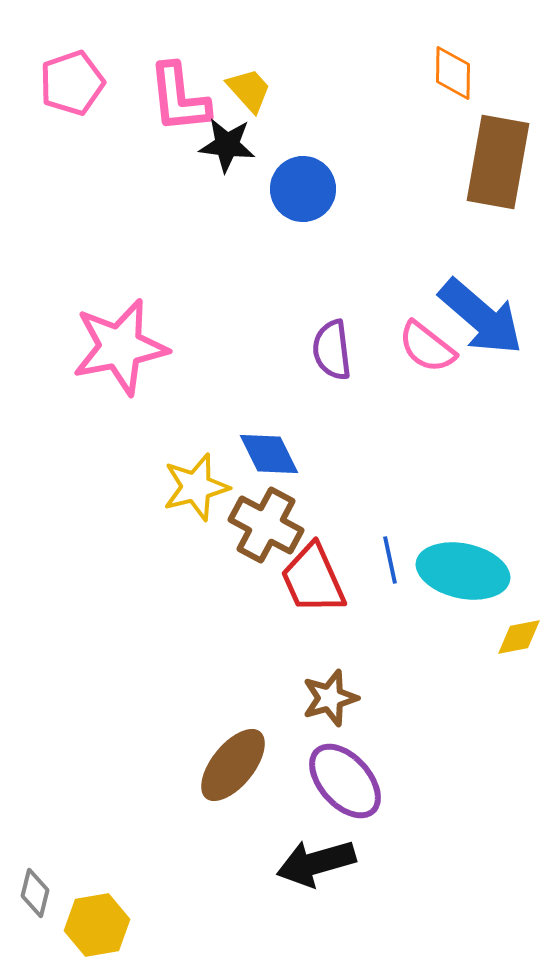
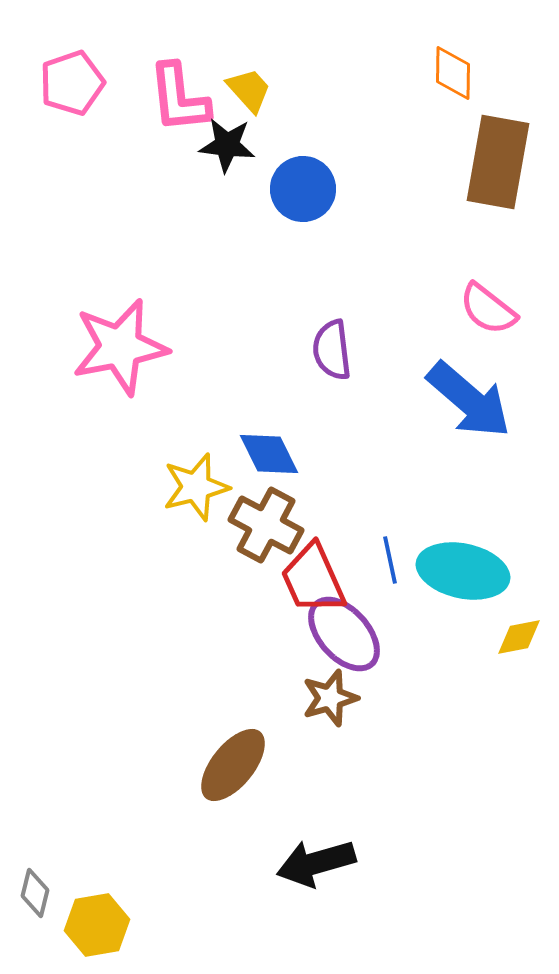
blue arrow: moved 12 px left, 83 px down
pink semicircle: moved 61 px right, 38 px up
purple ellipse: moved 1 px left, 147 px up
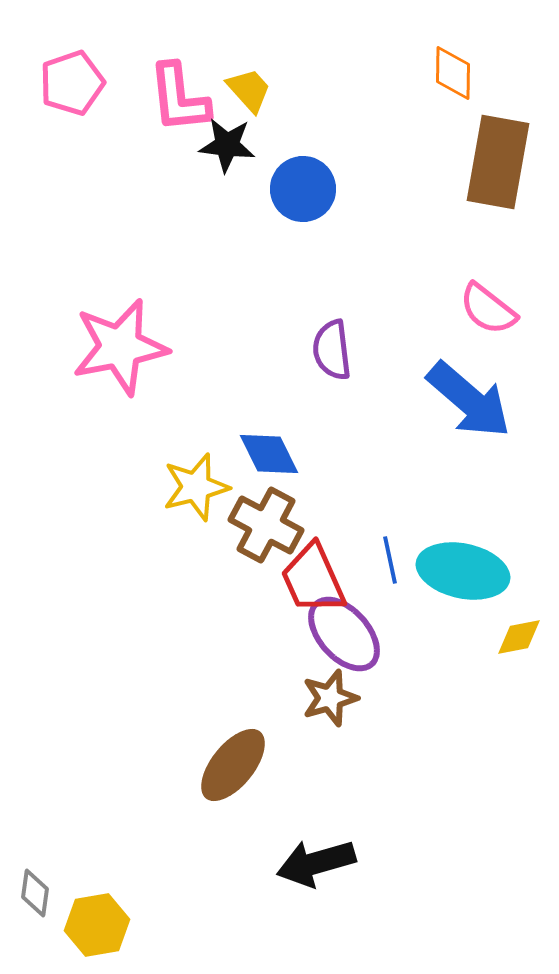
gray diamond: rotated 6 degrees counterclockwise
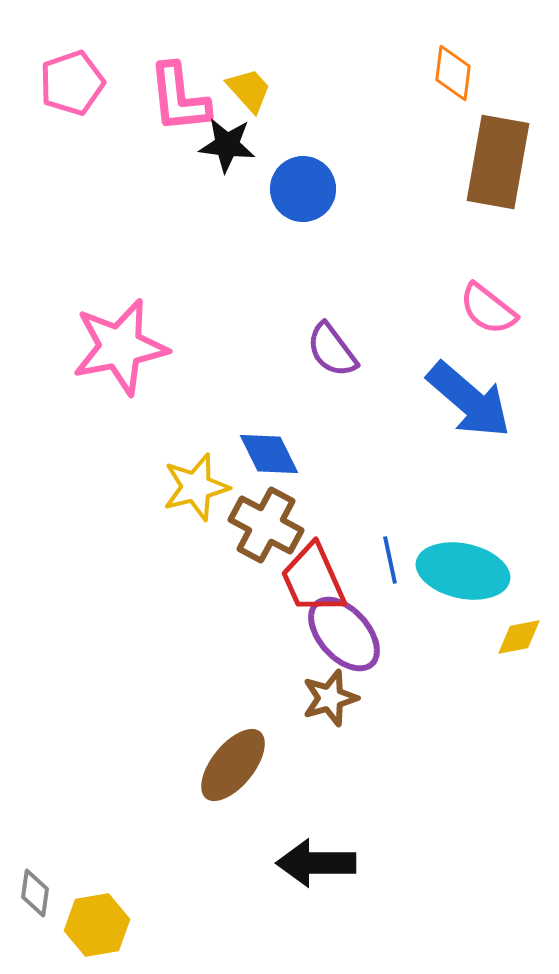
orange diamond: rotated 6 degrees clockwise
purple semicircle: rotated 30 degrees counterclockwise
black arrow: rotated 16 degrees clockwise
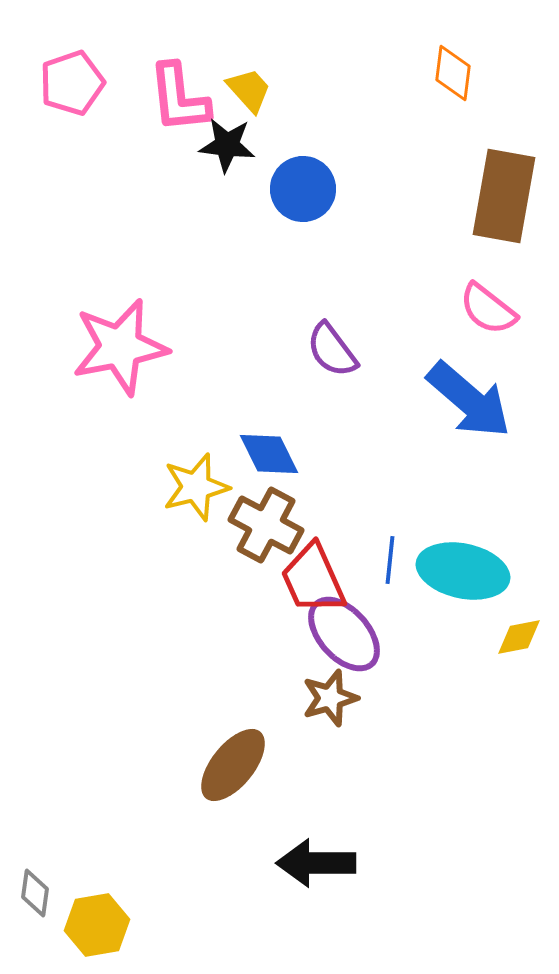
brown rectangle: moved 6 px right, 34 px down
blue line: rotated 18 degrees clockwise
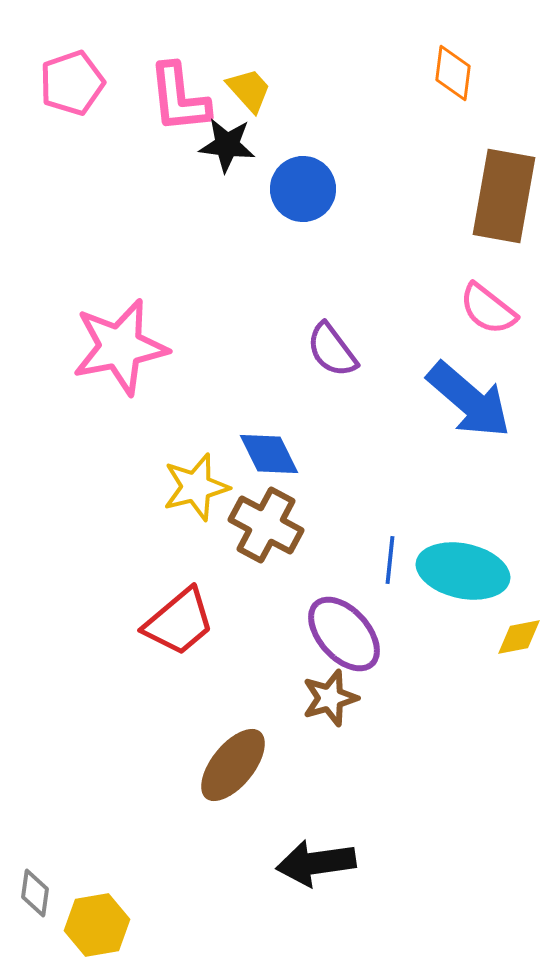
red trapezoid: moved 134 px left, 43 px down; rotated 106 degrees counterclockwise
black arrow: rotated 8 degrees counterclockwise
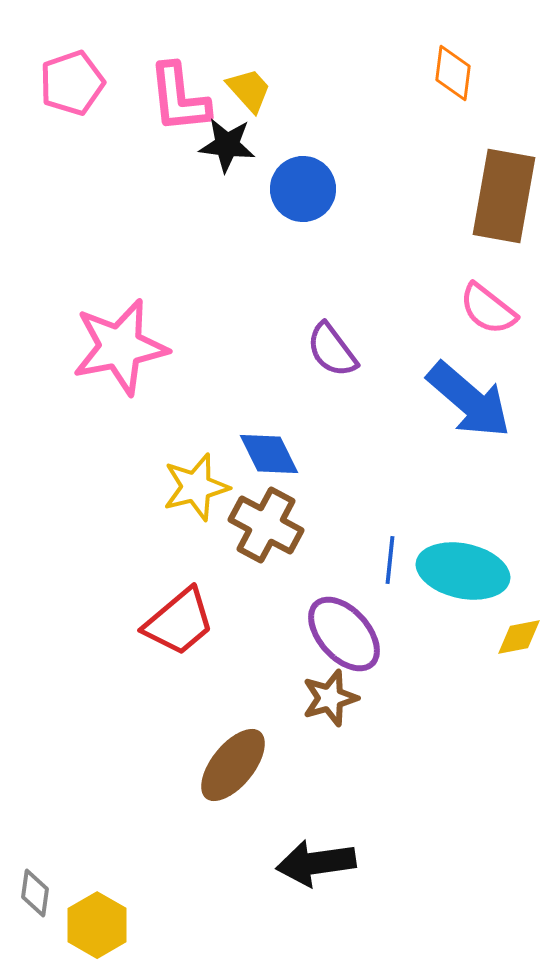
yellow hexagon: rotated 20 degrees counterclockwise
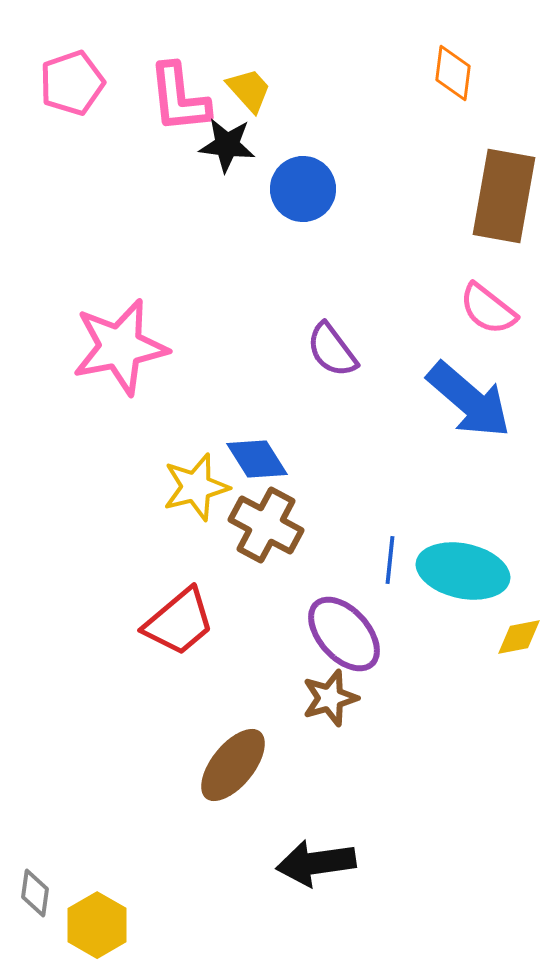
blue diamond: moved 12 px left, 5 px down; rotated 6 degrees counterclockwise
